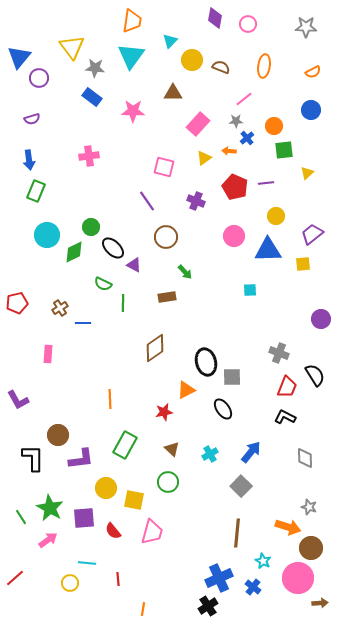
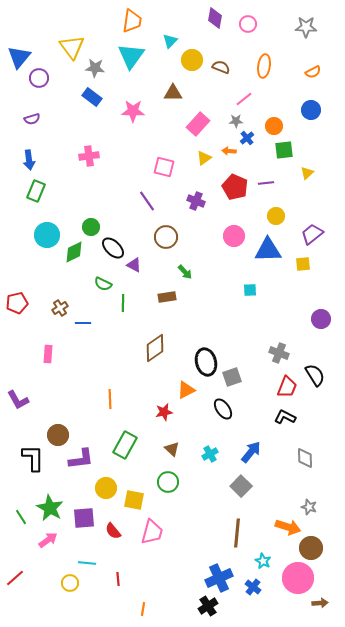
gray square at (232, 377): rotated 18 degrees counterclockwise
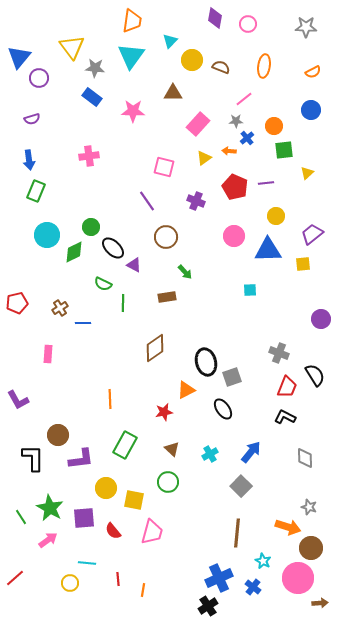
orange line at (143, 609): moved 19 px up
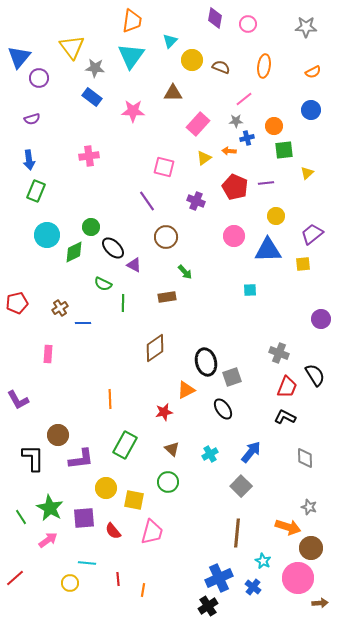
blue cross at (247, 138): rotated 24 degrees clockwise
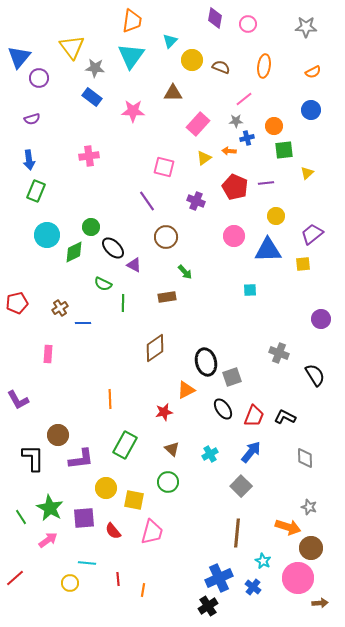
red trapezoid at (287, 387): moved 33 px left, 29 px down
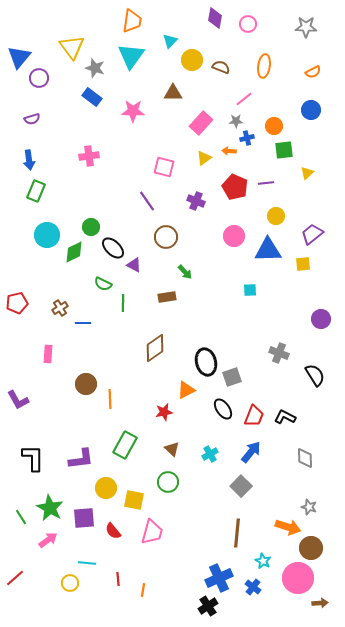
gray star at (95, 68): rotated 12 degrees clockwise
pink rectangle at (198, 124): moved 3 px right, 1 px up
brown circle at (58, 435): moved 28 px right, 51 px up
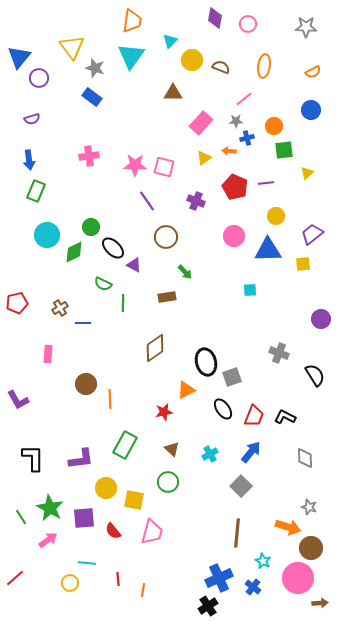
pink star at (133, 111): moved 2 px right, 54 px down
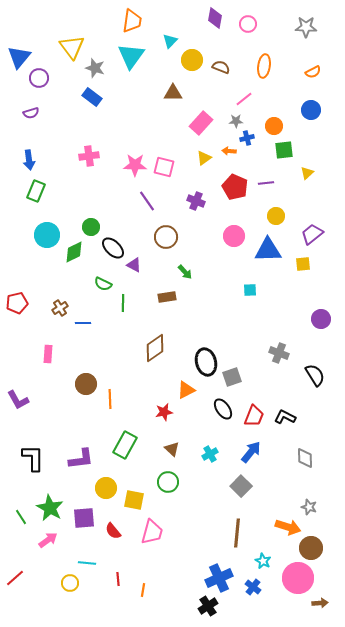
purple semicircle at (32, 119): moved 1 px left, 6 px up
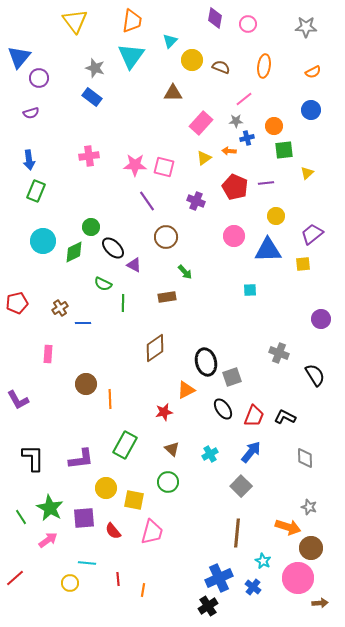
yellow triangle at (72, 47): moved 3 px right, 26 px up
cyan circle at (47, 235): moved 4 px left, 6 px down
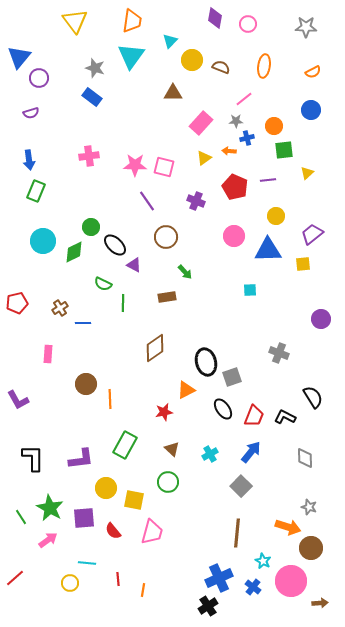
purple line at (266, 183): moved 2 px right, 3 px up
black ellipse at (113, 248): moved 2 px right, 3 px up
black semicircle at (315, 375): moved 2 px left, 22 px down
pink circle at (298, 578): moved 7 px left, 3 px down
